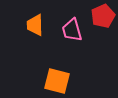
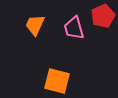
orange trapezoid: rotated 25 degrees clockwise
pink trapezoid: moved 2 px right, 2 px up
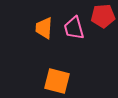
red pentagon: rotated 20 degrees clockwise
orange trapezoid: moved 9 px right, 3 px down; rotated 20 degrees counterclockwise
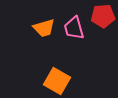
orange trapezoid: rotated 110 degrees counterclockwise
orange square: rotated 16 degrees clockwise
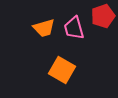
red pentagon: rotated 15 degrees counterclockwise
orange square: moved 5 px right, 11 px up
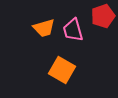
pink trapezoid: moved 1 px left, 2 px down
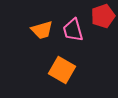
orange trapezoid: moved 2 px left, 2 px down
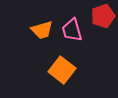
pink trapezoid: moved 1 px left
orange square: rotated 8 degrees clockwise
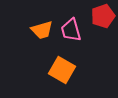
pink trapezoid: moved 1 px left
orange square: rotated 8 degrees counterclockwise
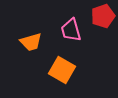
orange trapezoid: moved 11 px left, 12 px down
